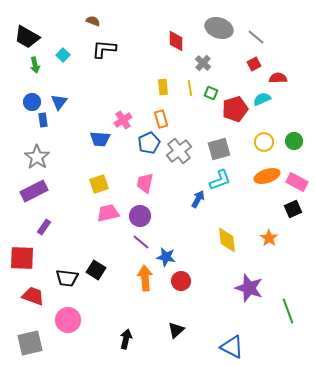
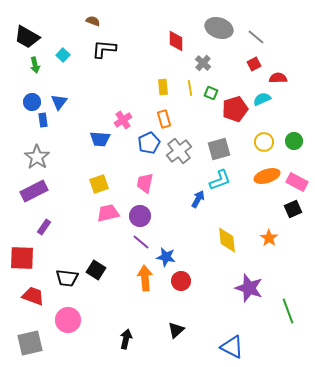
orange rectangle at (161, 119): moved 3 px right
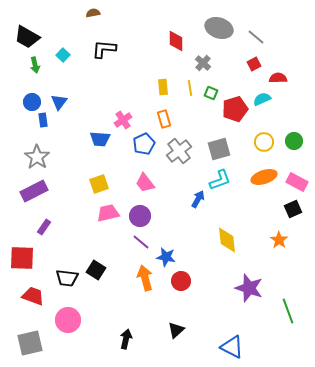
brown semicircle at (93, 21): moved 8 px up; rotated 32 degrees counterclockwise
blue pentagon at (149, 143): moved 5 px left, 1 px down
orange ellipse at (267, 176): moved 3 px left, 1 px down
pink trapezoid at (145, 183): rotated 50 degrees counterclockwise
orange star at (269, 238): moved 10 px right, 2 px down
orange arrow at (145, 278): rotated 10 degrees counterclockwise
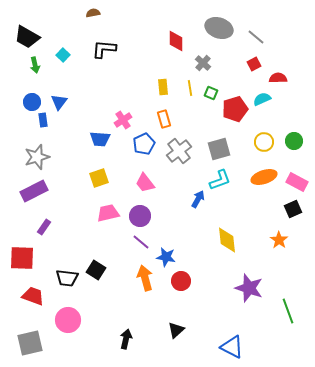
gray star at (37, 157): rotated 20 degrees clockwise
yellow square at (99, 184): moved 6 px up
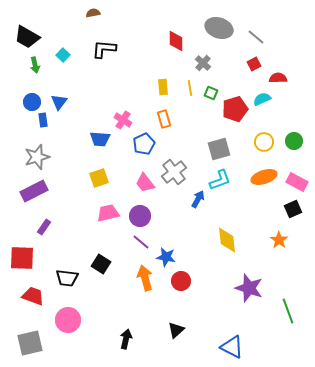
pink cross at (123, 120): rotated 24 degrees counterclockwise
gray cross at (179, 151): moved 5 px left, 21 px down
black square at (96, 270): moved 5 px right, 6 px up
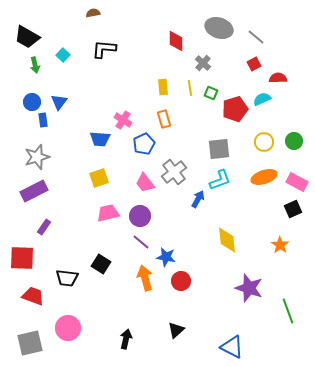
gray square at (219, 149): rotated 10 degrees clockwise
orange star at (279, 240): moved 1 px right, 5 px down
pink circle at (68, 320): moved 8 px down
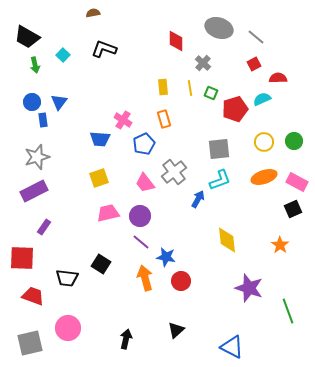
black L-shape at (104, 49): rotated 15 degrees clockwise
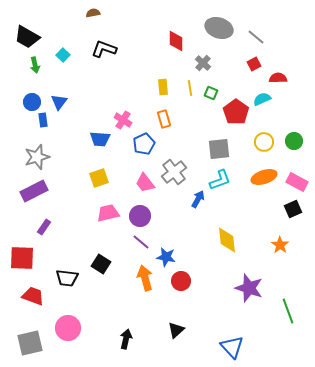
red pentagon at (235, 109): moved 1 px right, 3 px down; rotated 20 degrees counterclockwise
blue triangle at (232, 347): rotated 20 degrees clockwise
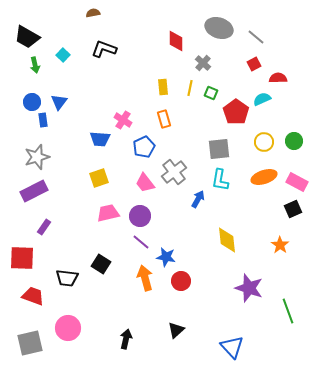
yellow line at (190, 88): rotated 21 degrees clockwise
blue pentagon at (144, 144): moved 3 px down
cyan L-shape at (220, 180): rotated 120 degrees clockwise
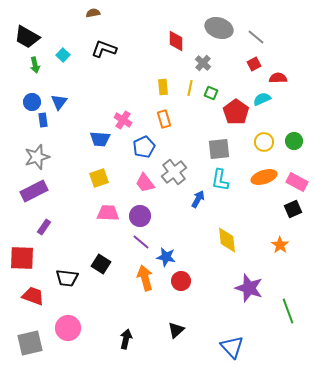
pink trapezoid at (108, 213): rotated 15 degrees clockwise
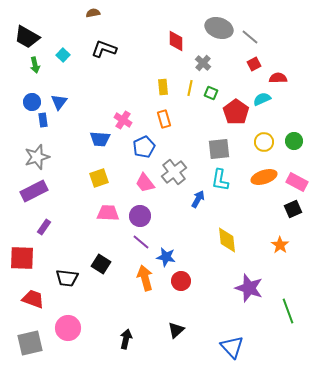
gray line at (256, 37): moved 6 px left
red trapezoid at (33, 296): moved 3 px down
